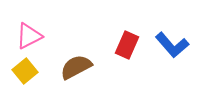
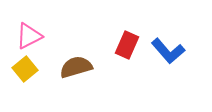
blue L-shape: moved 4 px left, 6 px down
brown semicircle: rotated 12 degrees clockwise
yellow square: moved 2 px up
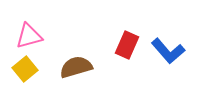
pink triangle: rotated 12 degrees clockwise
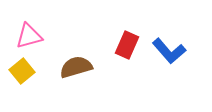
blue L-shape: moved 1 px right
yellow square: moved 3 px left, 2 px down
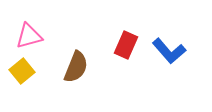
red rectangle: moved 1 px left
brown semicircle: rotated 128 degrees clockwise
